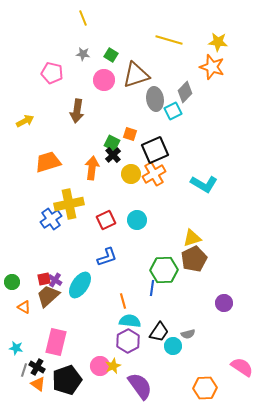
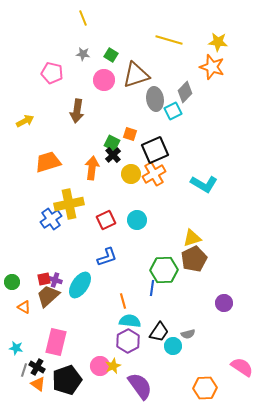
purple cross at (55, 280): rotated 16 degrees counterclockwise
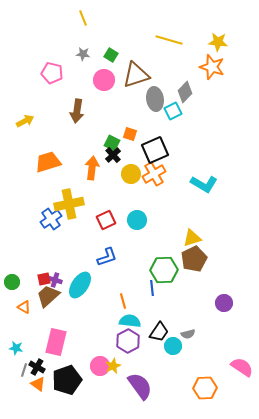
blue line at (152, 288): rotated 14 degrees counterclockwise
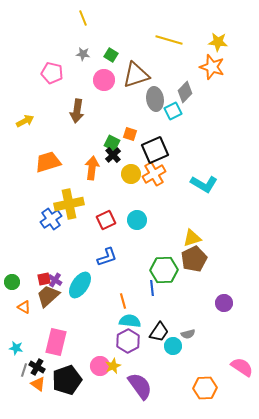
purple cross at (55, 280): rotated 16 degrees clockwise
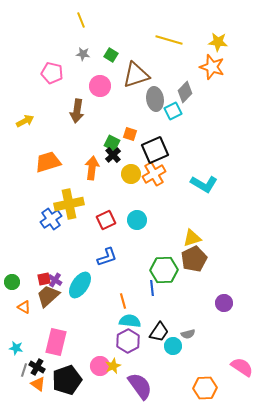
yellow line at (83, 18): moved 2 px left, 2 px down
pink circle at (104, 80): moved 4 px left, 6 px down
